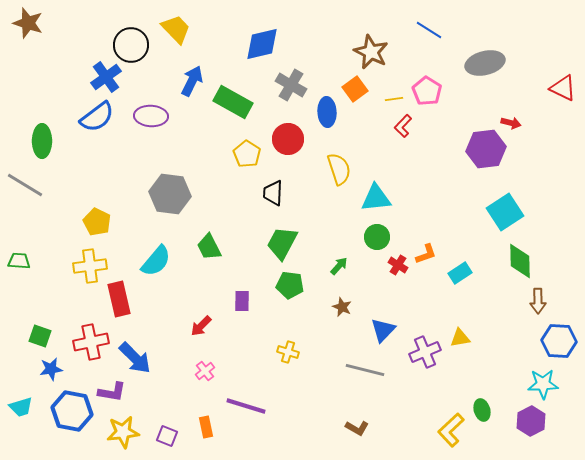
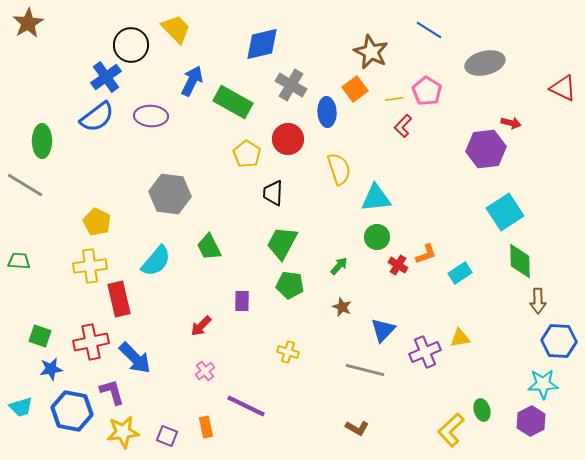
brown star at (28, 23): rotated 24 degrees clockwise
purple L-shape at (112, 392): rotated 116 degrees counterclockwise
purple line at (246, 406): rotated 9 degrees clockwise
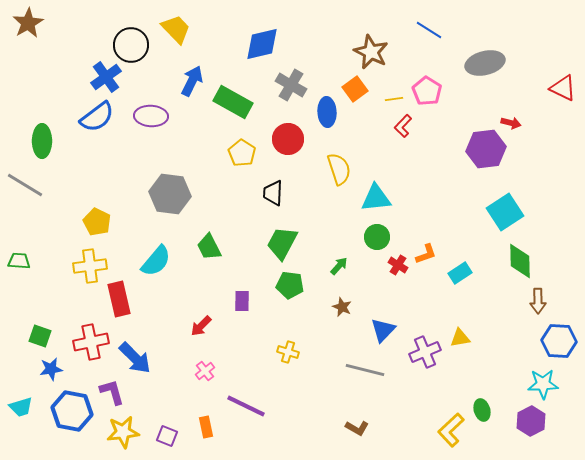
yellow pentagon at (247, 154): moved 5 px left, 1 px up
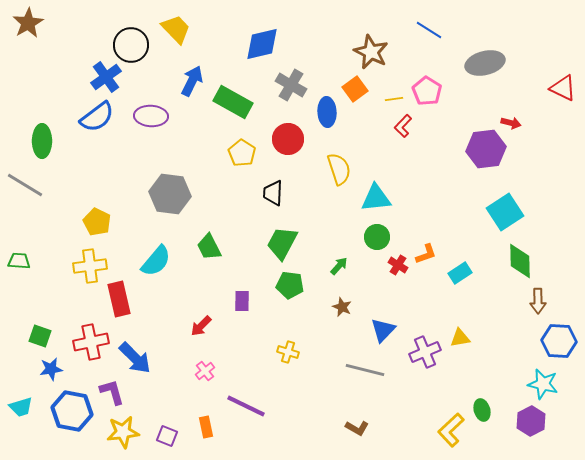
cyan star at (543, 384): rotated 16 degrees clockwise
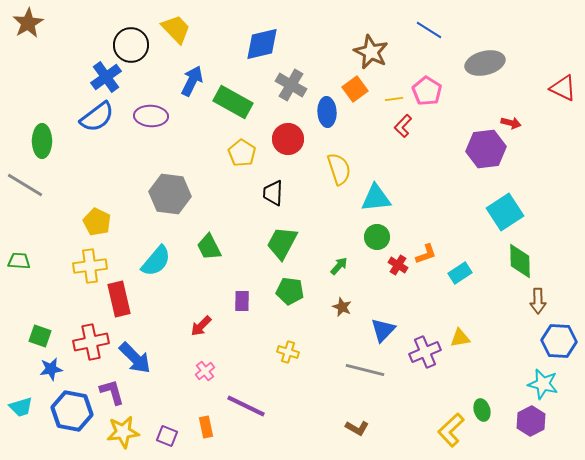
green pentagon at (290, 285): moved 6 px down
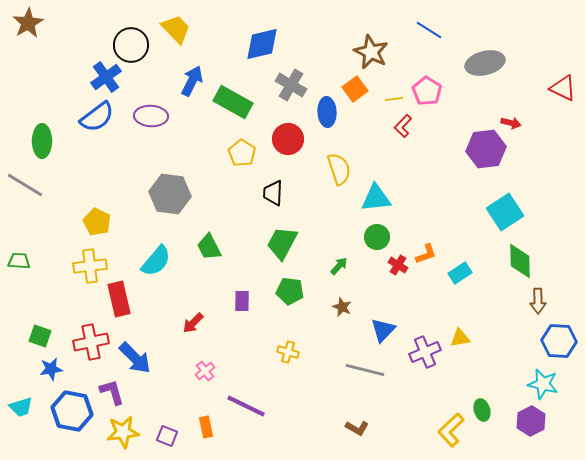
red arrow at (201, 326): moved 8 px left, 3 px up
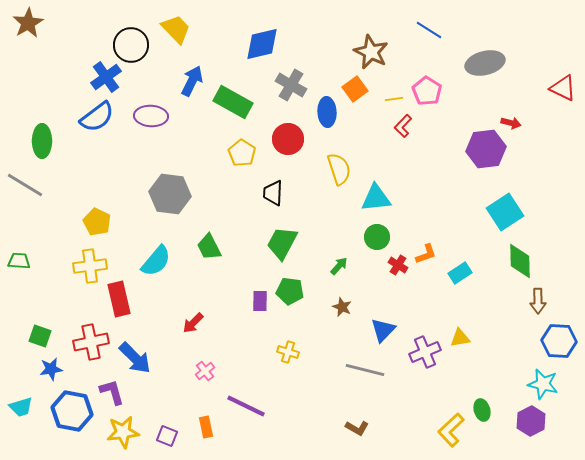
purple rectangle at (242, 301): moved 18 px right
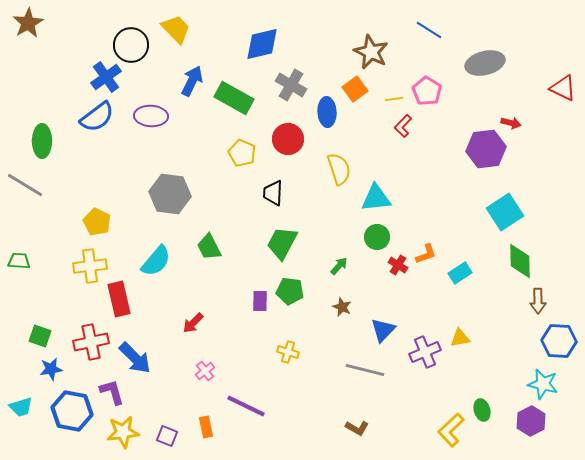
green rectangle at (233, 102): moved 1 px right, 4 px up
yellow pentagon at (242, 153): rotated 8 degrees counterclockwise
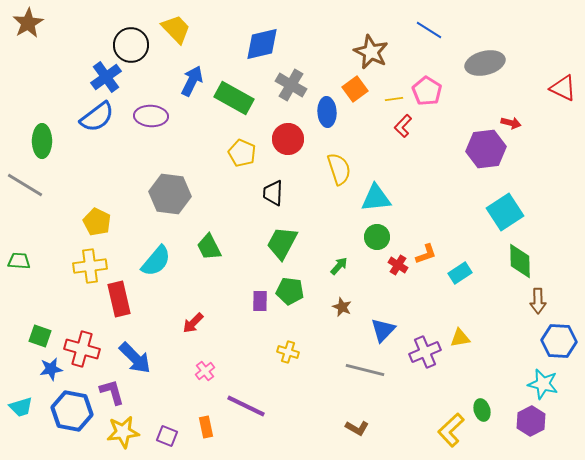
red cross at (91, 342): moved 9 px left, 7 px down; rotated 28 degrees clockwise
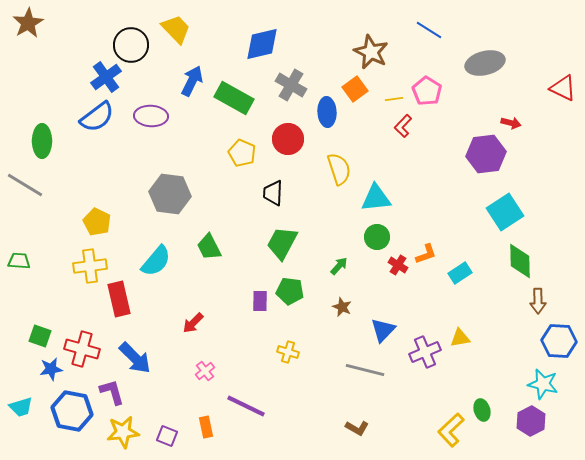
purple hexagon at (486, 149): moved 5 px down
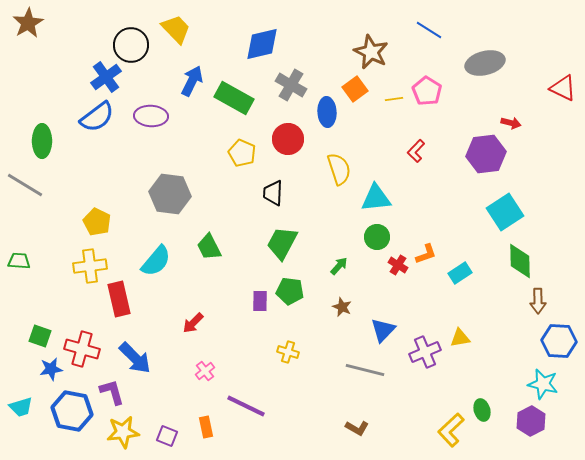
red L-shape at (403, 126): moved 13 px right, 25 px down
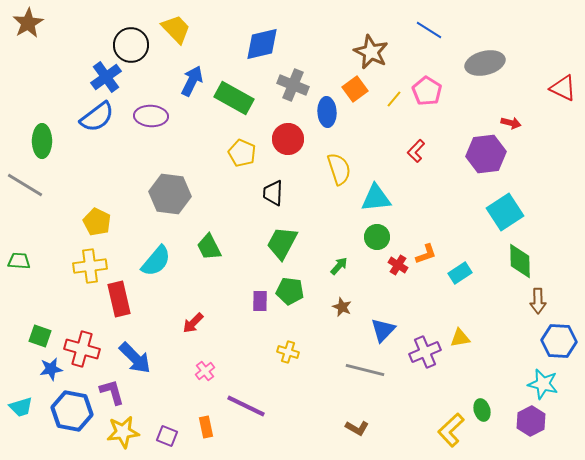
gray cross at (291, 85): moved 2 px right; rotated 8 degrees counterclockwise
yellow line at (394, 99): rotated 42 degrees counterclockwise
